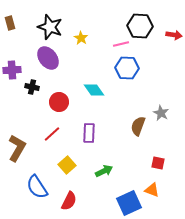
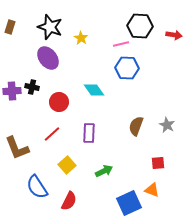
brown rectangle: moved 4 px down; rotated 32 degrees clockwise
purple cross: moved 21 px down
gray star: moved 6 px right, 12 px down
brown semicircle: moved 2 px left
brown L-shape: rotated 128 degrees clockwise
red square: rotated 16 degrees counterclockwise
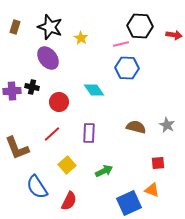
brown rectangle: moved 5 px right
brown semicircle: moved 1 px down; rotated 84 degrees clockwise
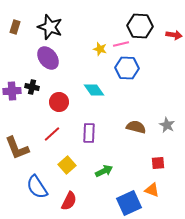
yellow star: moved 19 px right, 11 px down; rotated 16 degrees counterclockwise
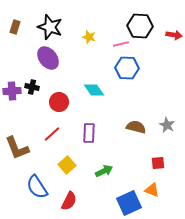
yellow star: moved 11 px left, 12 px up
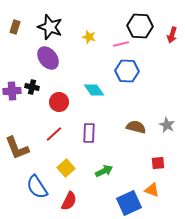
red arrow: moved 2 px left; rotated 98 degrees clockwise
blue hexagon: moved 3 px down
red line: moved 2 px right
yellow square: moved 1 px left, 3 px down
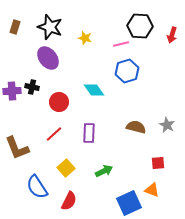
yellow star: moved 4 px left, 1 px down
blue hexagon: rotated 20 degrees counterclockwise
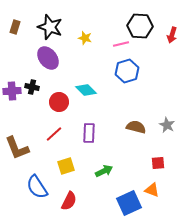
cyan diamond: moved 8 px left; rotated 10 degrees counterclockwise
yellow square: moved 2 px up; rotated 24 degrees clockwise
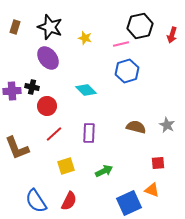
black hexagon: rotated 15 degrees counterclockwise
red circle: moved 12 px left, 4 px down
blue semicircle: moved 1 px left, 14 px down
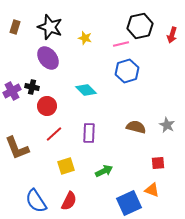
purple cross: rotated 24 degrees counterclockwise
